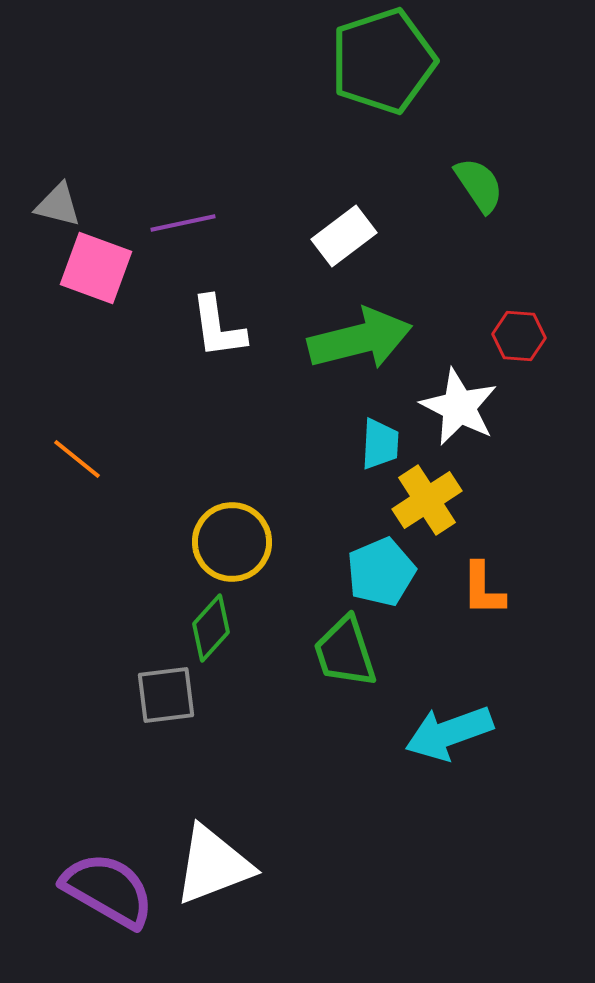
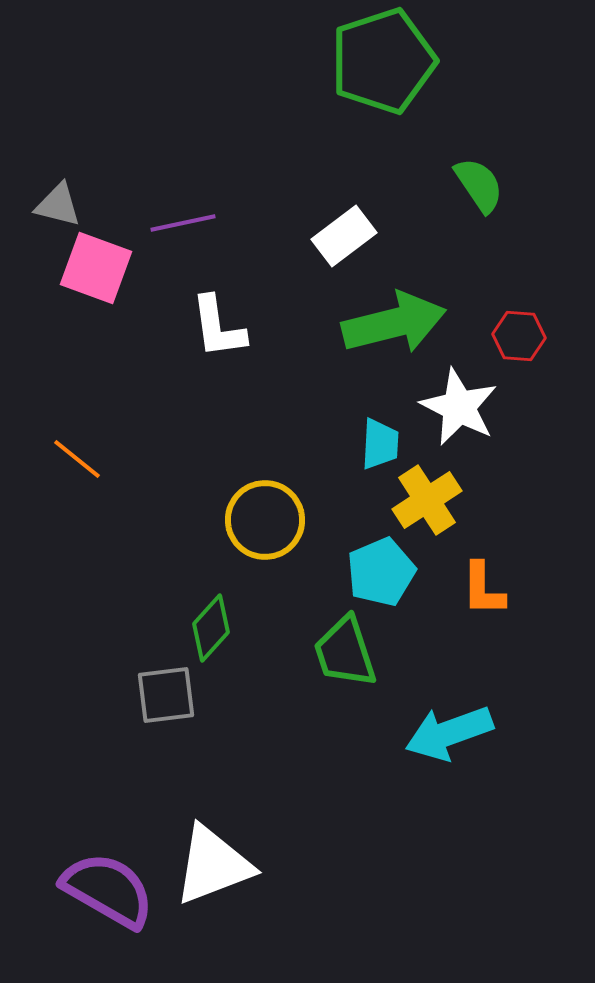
green arrow: moved 34 px right, 16 px up
yellow circle: moved 33 px right, 22 px up
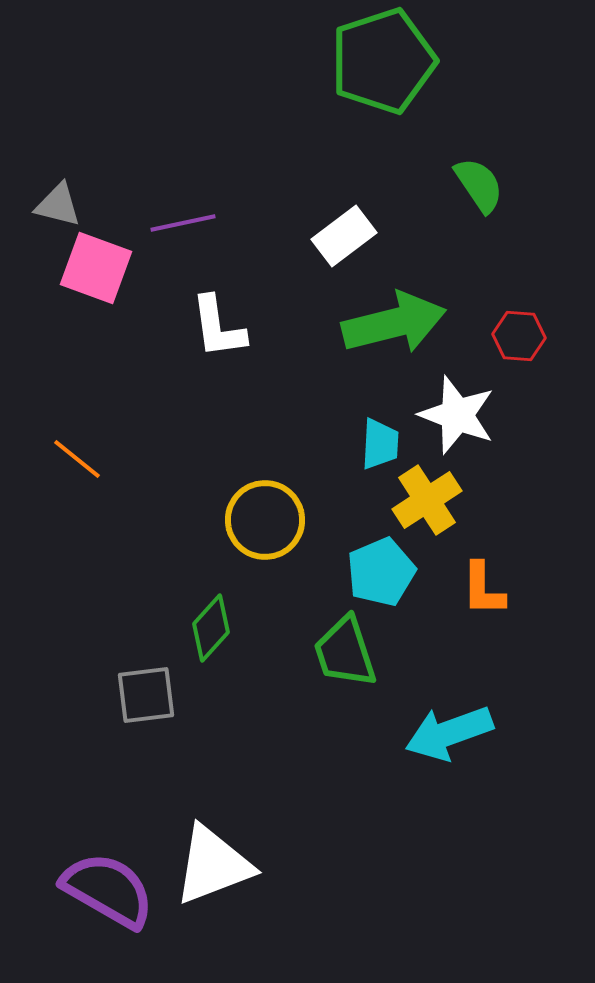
white star: moved 2 px left, 8 px down; rotated 6 degrees counterclockwise
gray square: moved 20 px left
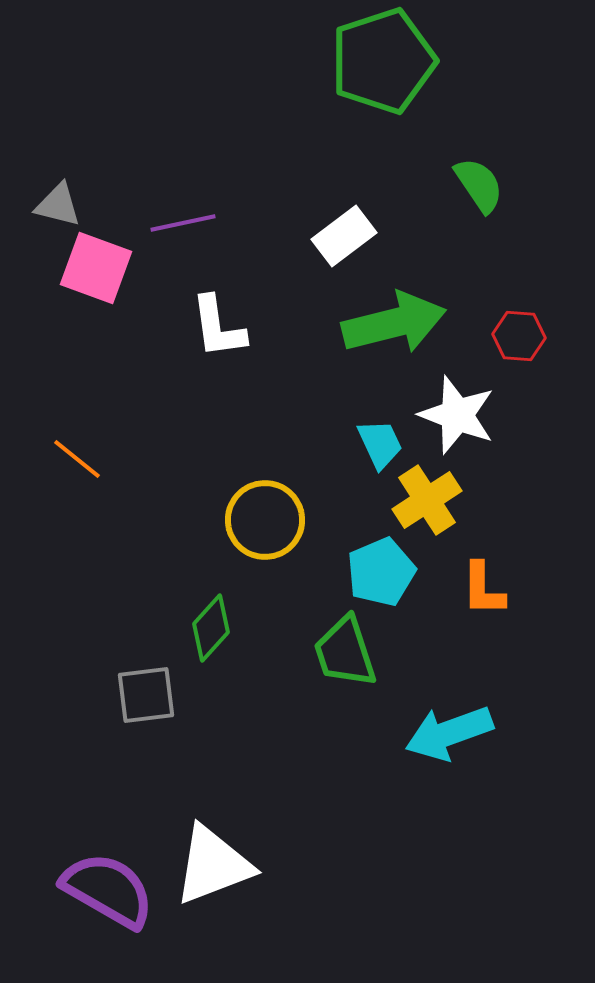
cyan trapezoid: rotated 28 degrees counterclockwise
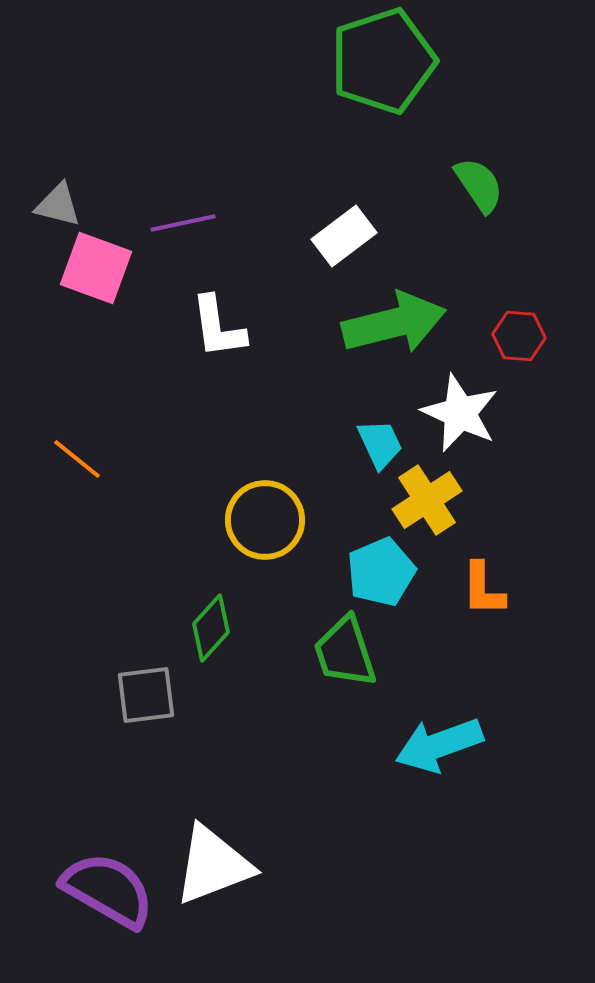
white star: moved 3 px right, 2 px up; rotated 4 degrees clockwise
cyan arrow: moved 10 px left, 12 px down
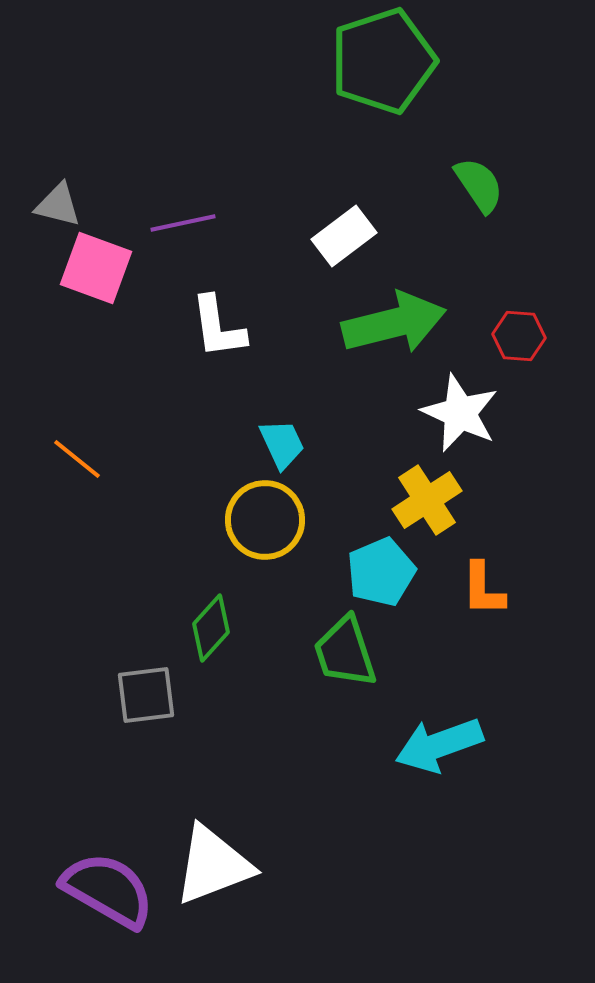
cyan trapezoid: moved 98 px left
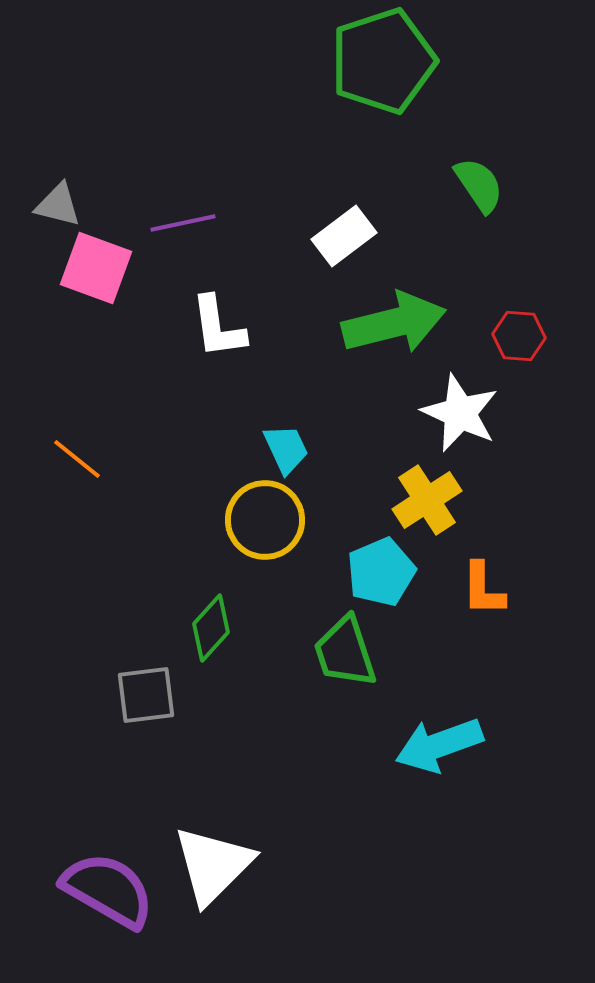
cyan trapezoid: moved 4 px right, 5 px down
white triangle: rotated 24 degrees counterclockwise
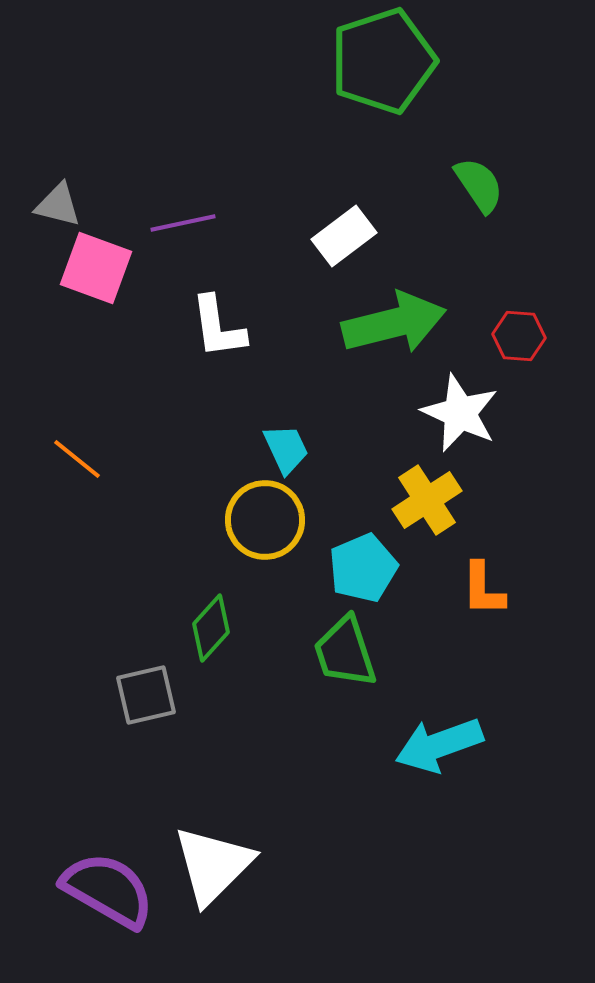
cyan pentagon: moved 18 px left, 4 px up
gray square: rotated 6 degrees counterclockwise
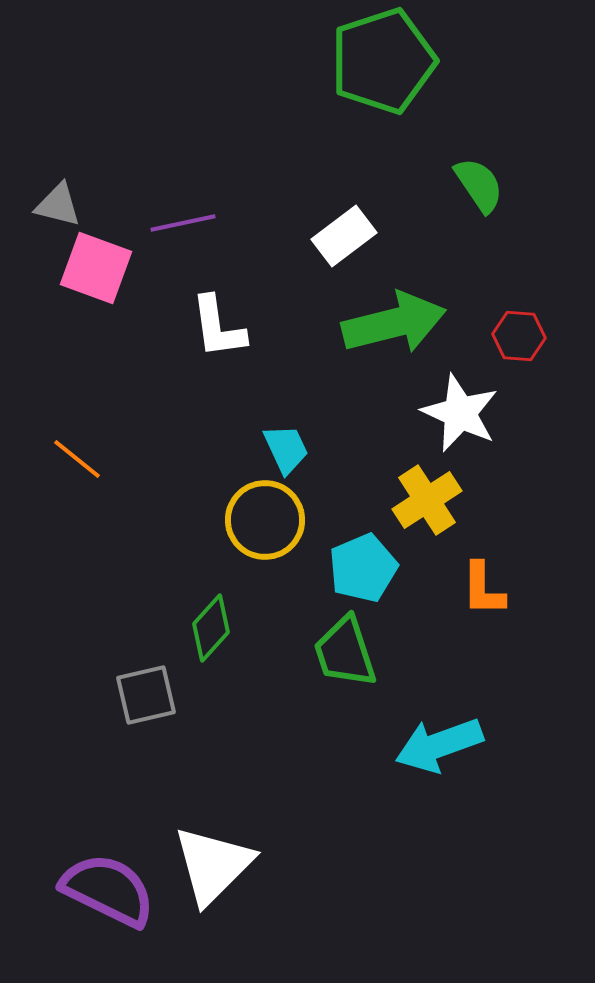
purple semicircle: rotated 4 degrees counterclockwise
